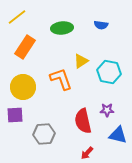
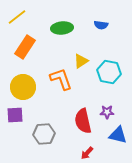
purple star: moved 2 px down
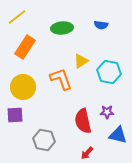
gray hexagon: moved 6 px down; rotated 15 degrees clockwise
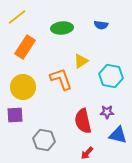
cyan hexagon: moved 2 px right, 4 px down
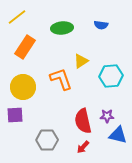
cyan hexagon: rotated 15 degrees counterclockwise
purple star: moved 4 px down
gray hexagon: moved 3 px right; rotated 10 degrees counterclockwise
red arrow: moved 4 px left, 6 px up
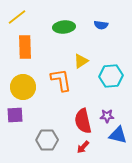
green ellipse: moved 2 px right, 1 px up
orange rectangle: rotated 35 degrees counterclockwise
orange L-shape: moved 1 px down; rotated 10 degrees clockwise
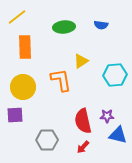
cyan hexagon: moved 4 px right, 1 px up
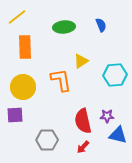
blue semicircle: rotated 120 degrees counterclockwise
